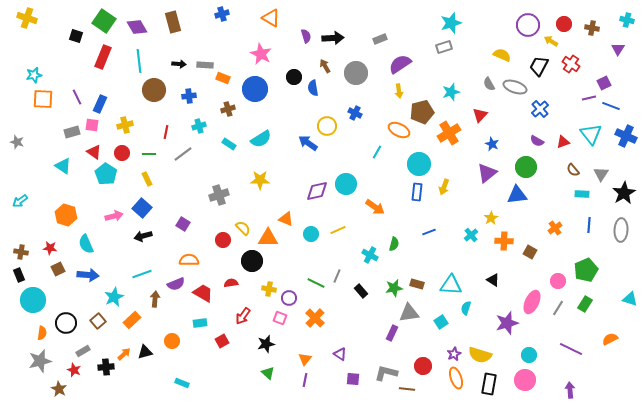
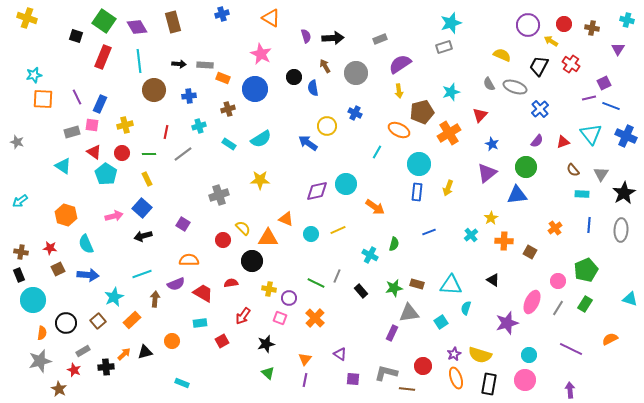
purple semicircle at (537, 141): rotated 80 degrees counterclockwise
yellow arrow at (444, 187): moved 4 px right, 1 px down
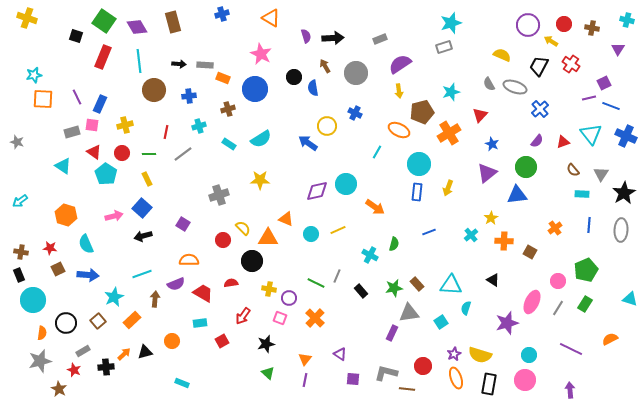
brown rectangle at (417, 284): rotated 32 degrees clockwise
